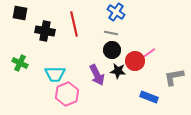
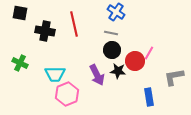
pink line: rotated 24 degrees counterclockwise
blue rectangle: rotated 60 degrees clockwise
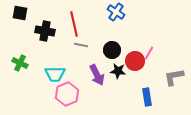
gray line: moved 30 px left, 12 px down
blue rectangle: moved 2 px left
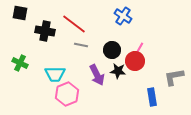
blue cross: moved 7 px right, 4 px down
red line: rotated 40 degrees counterclockwise
pink line: moved 10 px left, 4 px up
blue rectangle: moved 5 px right
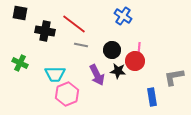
pink line: rotated 24 degrees counterclockwise
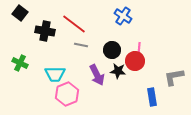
black square: rotated 28 degrees clockwise
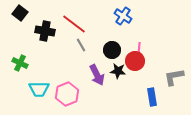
gray line: rotated 48 degrees clockwise
cyan trapezoid: moved 16 px left, 15 px down
